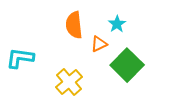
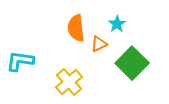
orange semicircle: moved 2 px right, 3 px down
cyan L-shape: moved 3 px down
green square: moved 5 px right, 2 px up
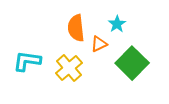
cyan L-shape: moved 7 px right
yellow cross: moved 14 px up
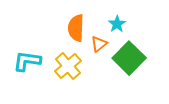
orange semicircle: rotated 8 degrees clockwise
orange triangle: rotated 12 degrees counterclockwise
green square: moved 3 px left, 5 px up
yellow cross: moved 1 px left, 2 px up
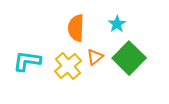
orange triangle: moved 4 px left, 13 px down
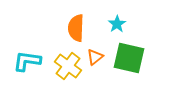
green square: rotated 32 degrees counterclockwise
yellow cross: rotated 12 degrees counterclockwise
